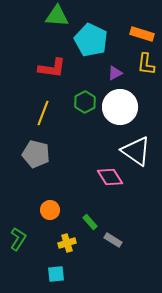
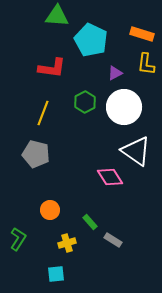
white circle: moved 4 px right
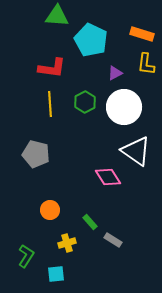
yellow line: moved 7 px right, 9 px up; rotated 25 degrees counterclockwise
pink diamond: moved 2 px left
green L-shape: moved 8 px right, 17 px down
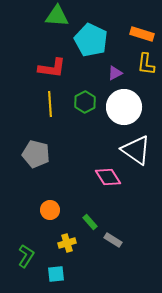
white triangle: moved 1 px up
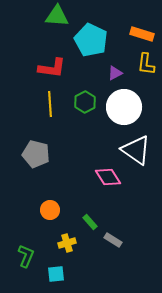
green L-shape: rotated 10 degrees counterclockwise
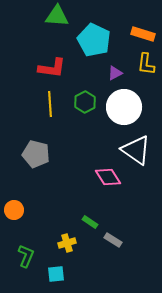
orange rectangle: moved 1 px right
cyan pentagon: moved 3 px right
orange circle: moved 36 px left
green rectangle: rotated 14 degrees counterclockwise
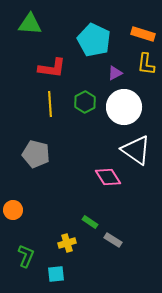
green triangle: moved 27 px left, 8 px down
orange circle: moved 1 px left
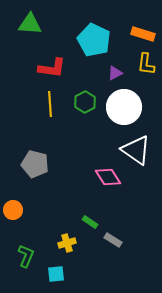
gray pentagon: moved 1 px left, 10 px down
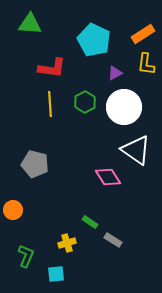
orange rectangle: rotated 50 degrees counterclockwise
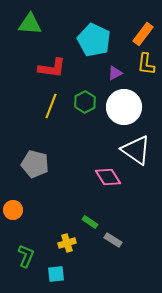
orange rectangle: rotated 20 degrees counterclockwise
yellow line: moved 1 px right, 2 px down; rotated 25 degrees clockwise
